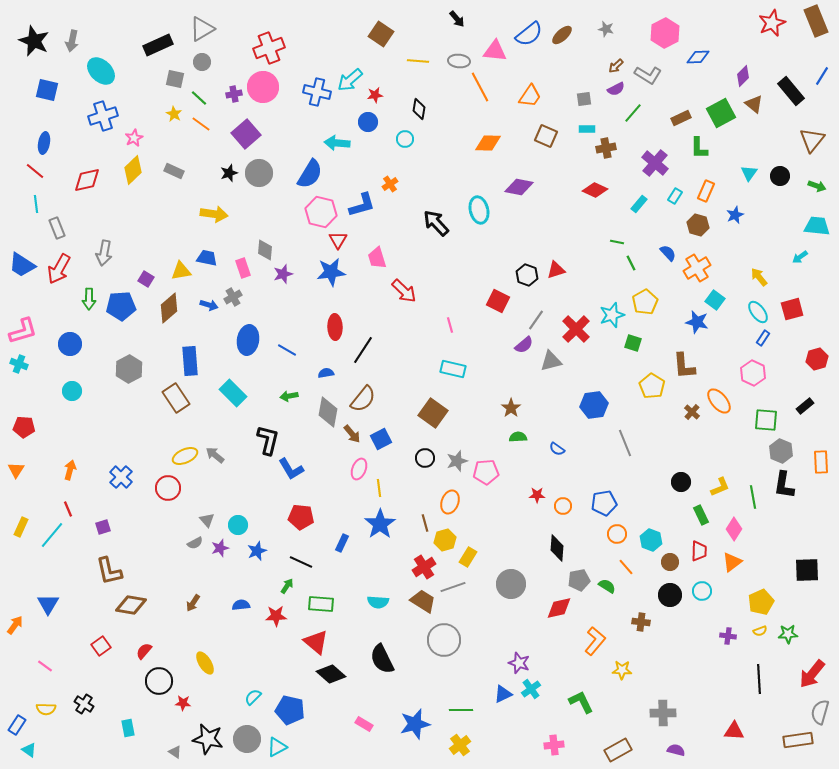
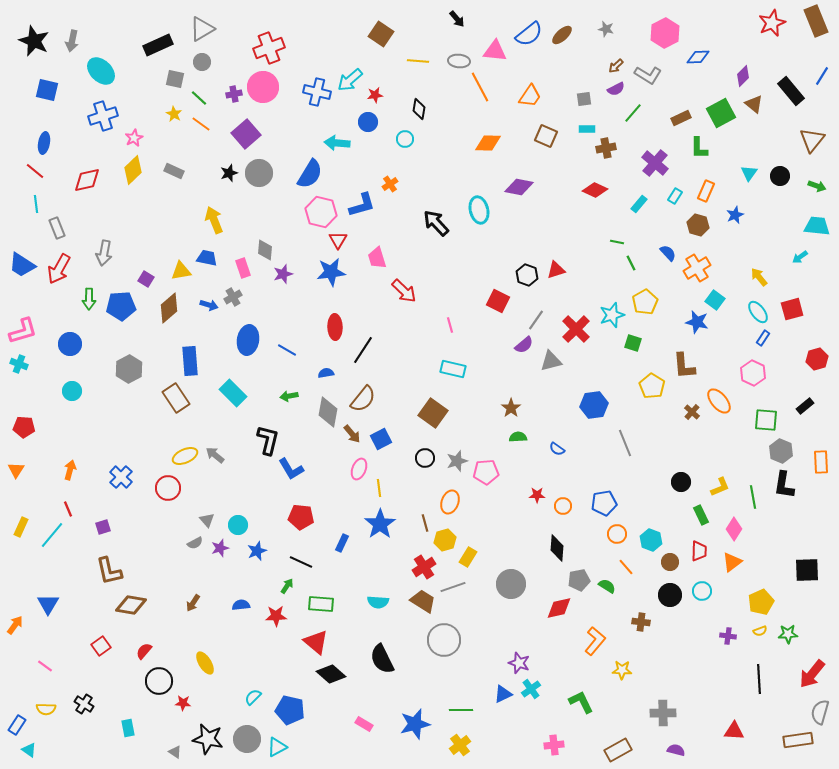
yellow arrow at (214, 214): moved 6 px down; rotated 120 degrees counterclockwise
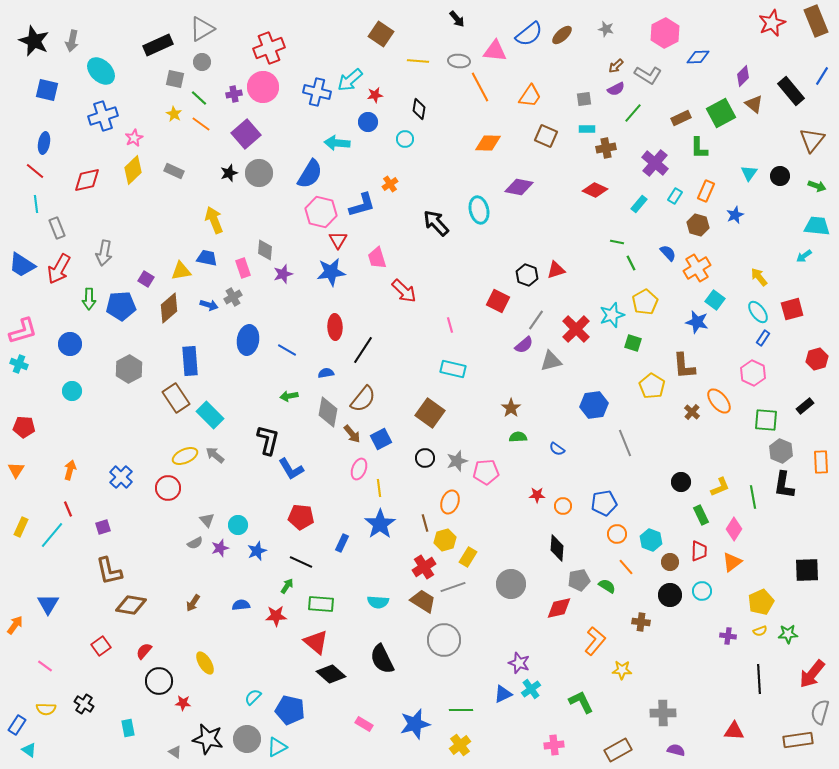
cyan arrow at (800, 257): moved 4 px right, 1 px up
cyan rectangle at (233, 393): moved 23 px left, 22 px down
brown square at (433, 413): moved 3 px left
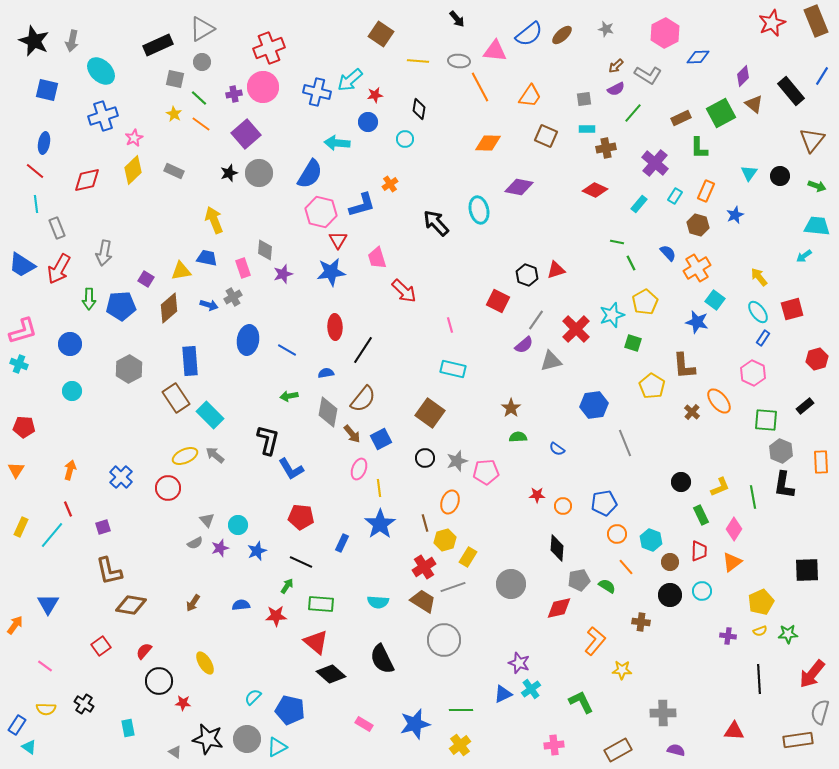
cyan triangle at (29, 750): moved 3 px up
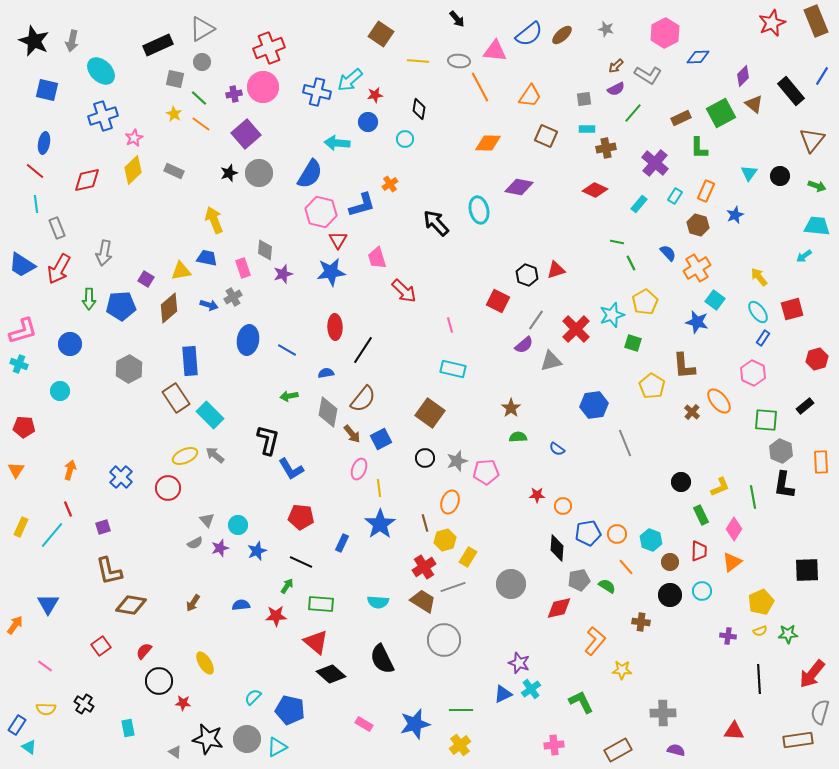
cyan circle at (72, 391): moved 12 px left
blue pentagon at (604, 503): moved 16 px left, 30 px down
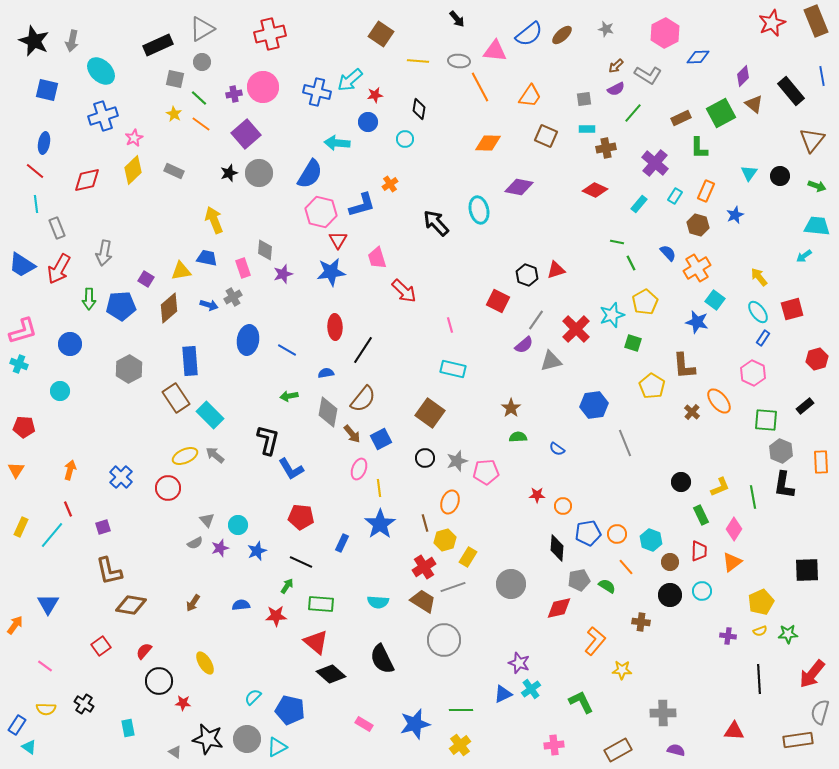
red cross at (269, 48): moved 1 px right, 14 px up; rotated 8 degrees clockwise
blue line at (822, 76): rotated 42 degrees counterclockwise
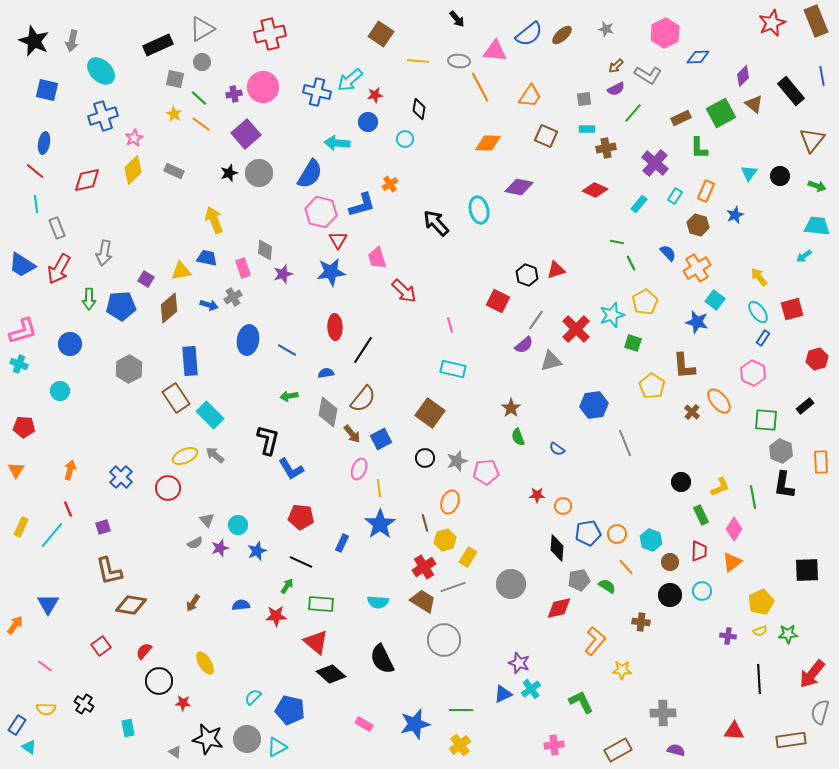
green semicircle at (518, 437): rotated 108 degrees counterclockwise
brown rectangle at (798, 740): moved 7 px left
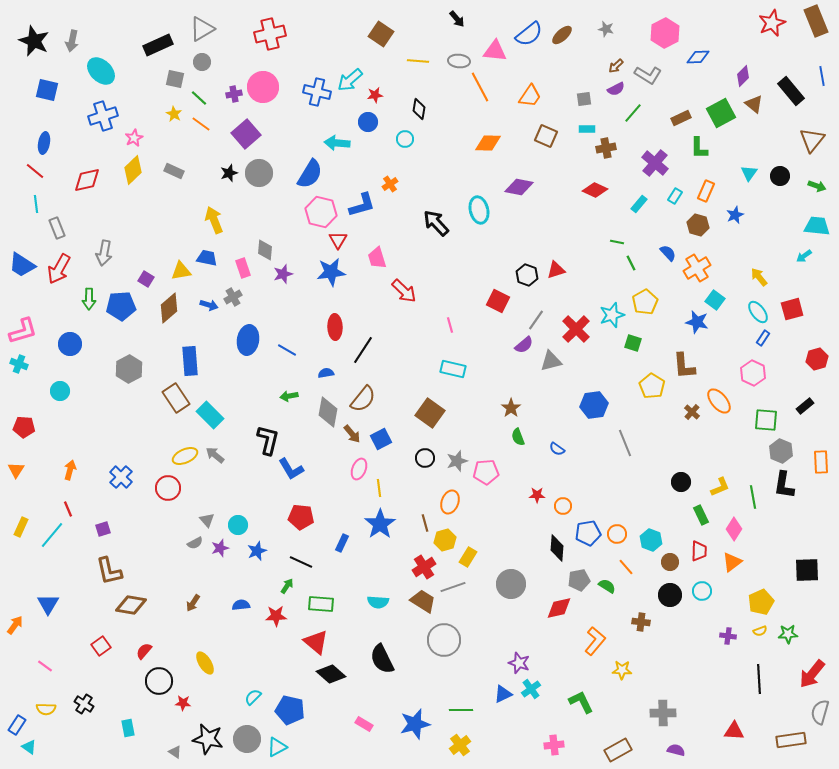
purple square at (103, 527): moved 2 px down
